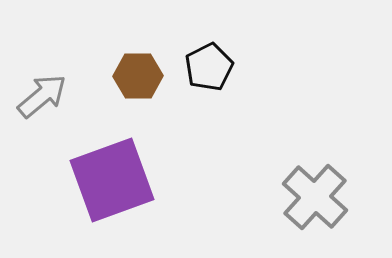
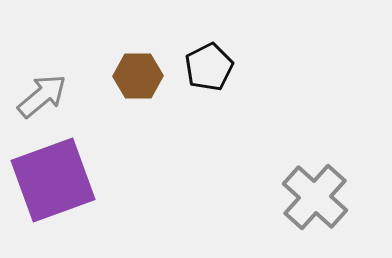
purple square: moved 59 px left
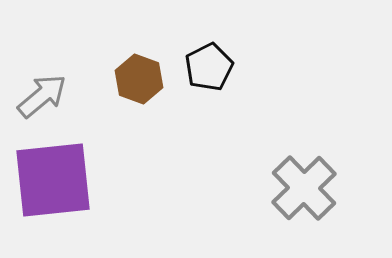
brown hexagon: moved 1 px right, 3 px down; rotated 21 degrees clockwise
purple square: rotated 14 degrees clockwise
gray cross: moved 11 px left, 9 px up; rotated 4 degrees clockwise
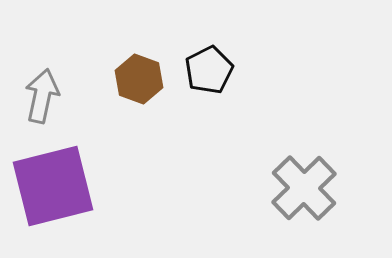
black pentagon: moved 3 px down
gray arrow: rotated 38 degrees counterclockwise
purple square: moved 6 px down; rotated 8 degrees counterclockwise
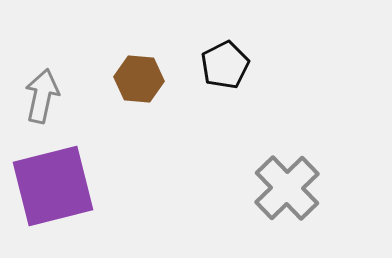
black pentagon: moved 16 px right, 5 px up
brown hexagon: rotated 15 degrees counterclockwise
gray cross: moved 17 px left
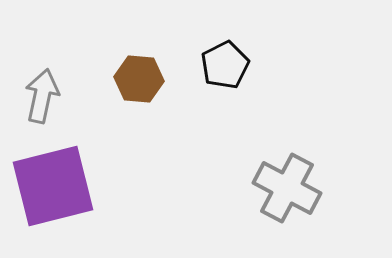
gray cross: rotated 18 degrees counterclockwise
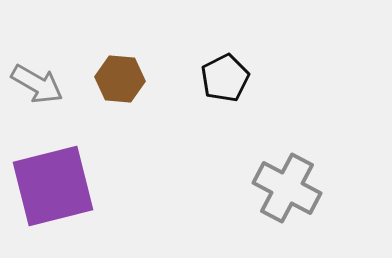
black pentagon: moved 13 px down
brown hexagon: moved 19 px left
gray arrow: moved 5 px left, 12 px up; rotated 108 degrees clockwise
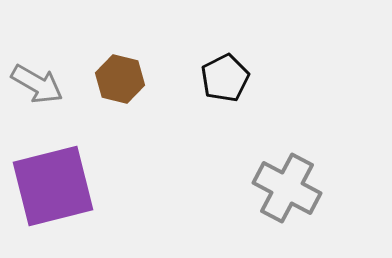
brown hexagon: rotated 9 degrees clockwise
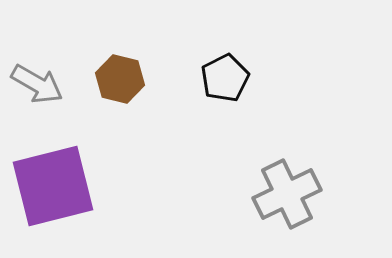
gray cross: moved 6 px down; rotated 36 degrees clockwise
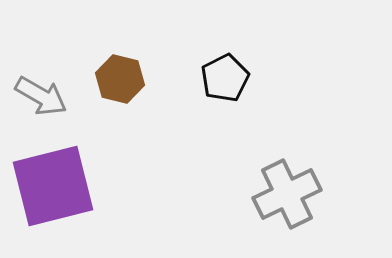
gray arrow: moved 4 px right, 12 px down
